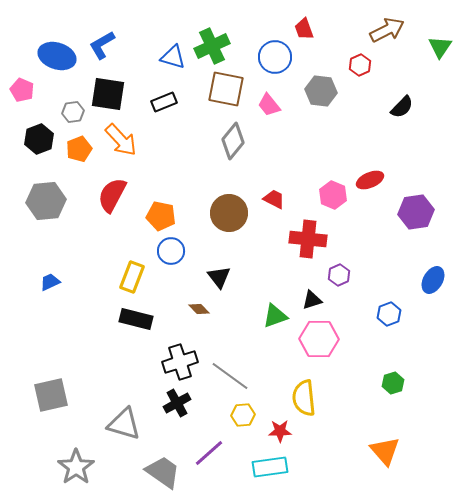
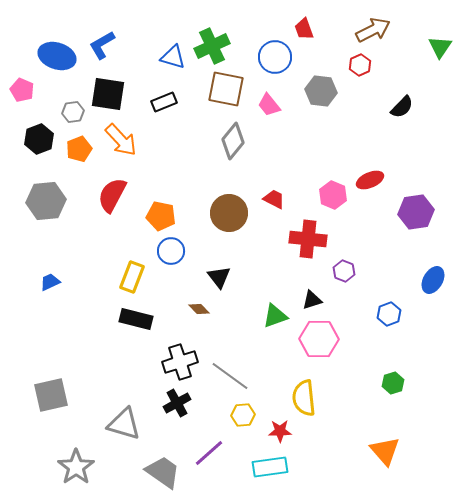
brown arrow at (387, 30): moved 14 px left
purple hexagon at (339, 275): moved 5 px right, 4 px up; rotated 15 degrees counterclockwise
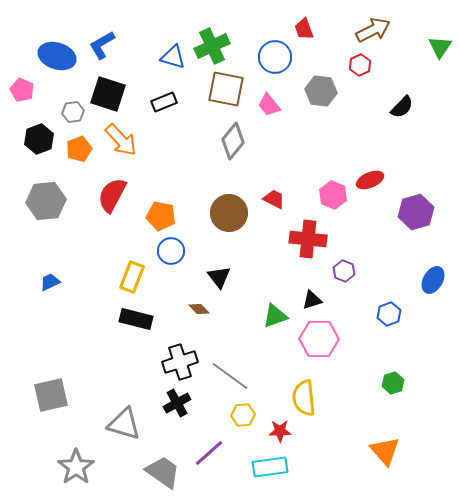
black square at (108, 94): rotated 9 degrees clockwise
purple hexagon at (416, 212): rotated 8 degrees counterclockwise
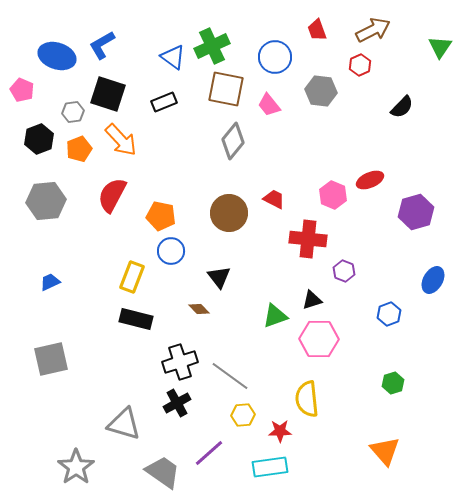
red trapezoid at (304, 29): moved 13 px right, 1 px down
blue triangle at (173, 57): rotated 20 degrees clockwise
gray square at (51, 395): moved 36 px up
yellow semicircle at (304, 398): moved 3 px right, 1 px down
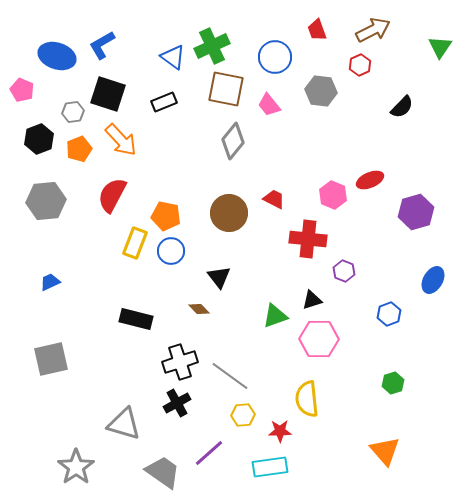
orange pentagon at (161, 216): moved 5 px right
yellow rectangle at (132, 277): moved 3 px right, 34 px up
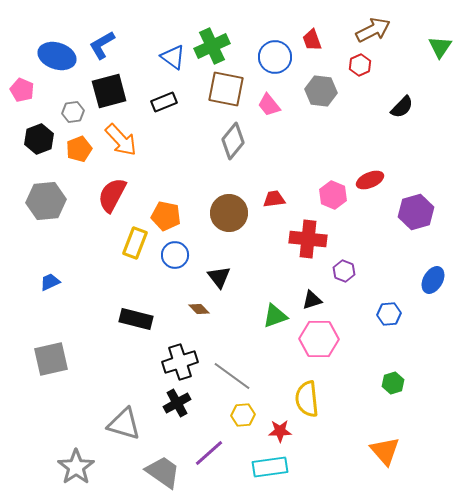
red trapezoid at (317, 30): moved 5 px left, 10 px down
black square at (108, 94): moved 1 px right, 3 px up; rotated 33 degrees counterclockwise
red trapezoid at (274, 199): rotated 35 degrees counterclockwise
blue circle at (171, 251): moved 4 px right, 4 px down
blue hexagon at (389, 314): rotated 15 degrees clockwise
gray line at (230, 376): moved 2 px right
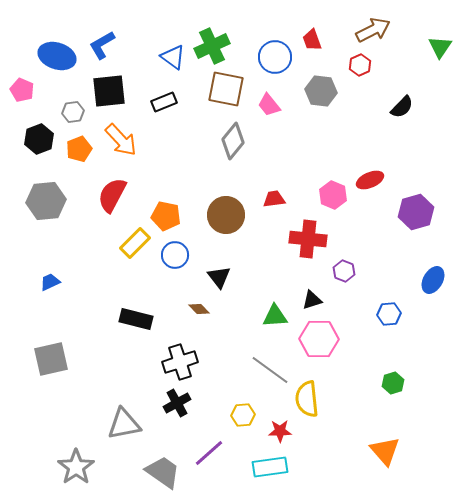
black square at (109, 91): rotated 9 degrees clockwise
brown circle at (229, 213): moved 3 px left, 2 px down
yellow rectangle at (135, 243): rotated 24 degrees clockwise
green triangle at (275, 316): rotated 16 degrees clockwise
gray line at (232, 376): moved 38 px right, 6 px up
gray triangle at (124, 424): rotated 27 degrees counterclockwise
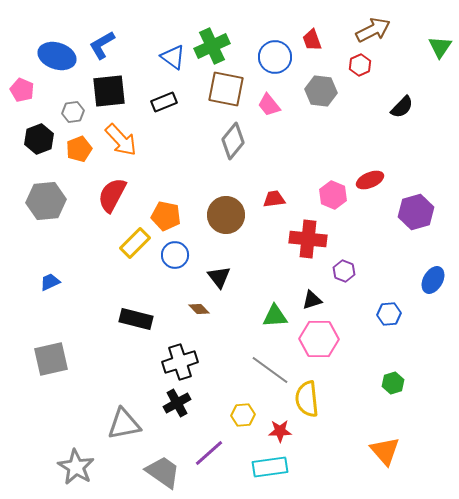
gray star at (76, 467): rotated 6 degrees counterclockwise
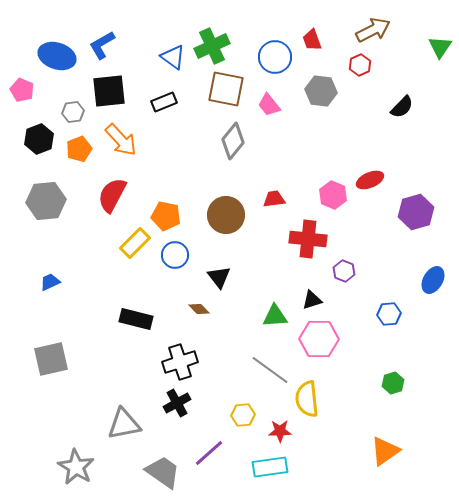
orange triangle at (385, 451): rotated 36 degrees clockwise
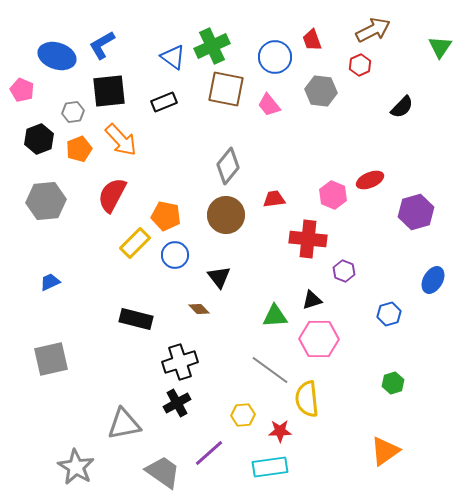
gray diamond at (233, 141): moved 5 px left, 25 px down
blue hexagon at (389, 314): rotated 10 degrees counterclockwise
